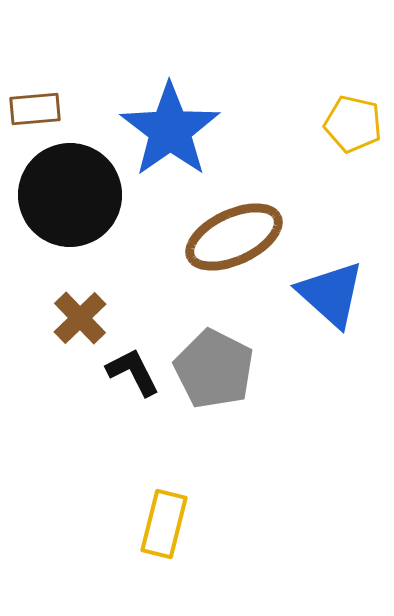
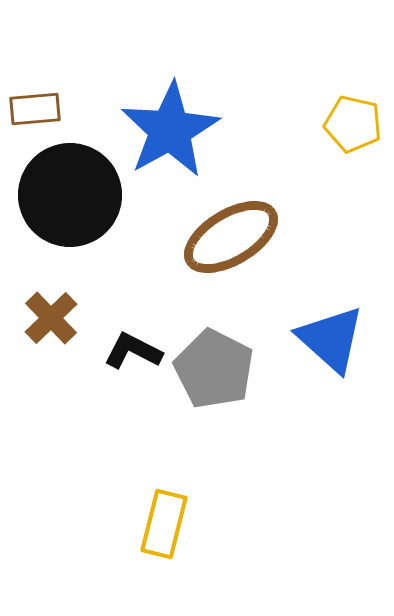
blue star: rotated 6 degrees clockwise
brown ellipse: moved 3 px left; rotated 6 degrees counterclockwise
blue triangle: moved 45 px down
brown cross: moved 29 px left
black L-shape: moved 21 px up; rotated 36 degrees counterclockwise
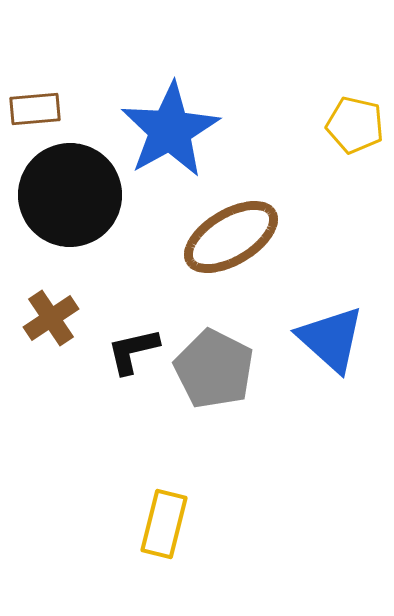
yellow pentagon: moved 2 px right, 1 px down
brown cross: rotated 10 degrees clockwise
black L-shape: rotated 40 degrees counterclockwise
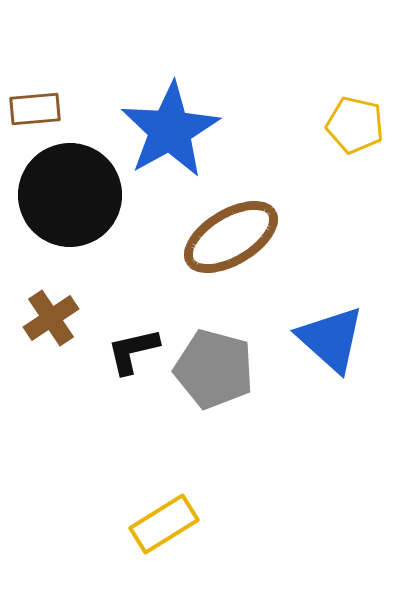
gray pentagon: rotated 12 degrees counterclockwise
yellow rectangle: rotated 44 degrees clockwise
